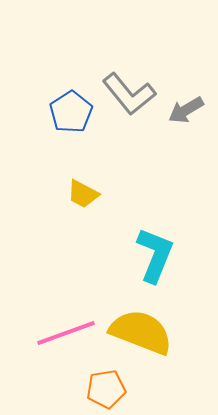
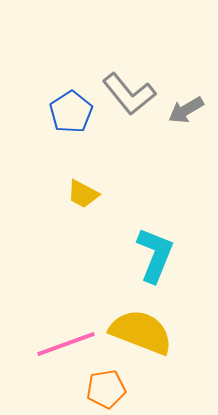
pink line: moved 11 px down
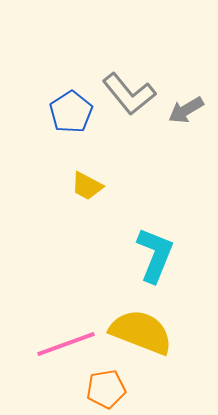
yellow trapezoid: moved 4 px right, 8 px up
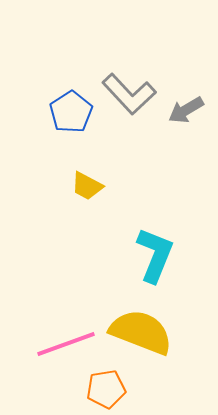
gray L-shape: rotated 4 degrees counterclockwise
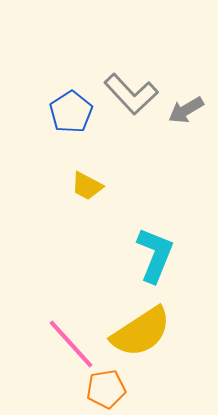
gray L-shape: moved 2 px right
yellow semicircle: rotated 126 degrees clockwise
pink line: moved 5 px right; rotated 68 degrees clockwise
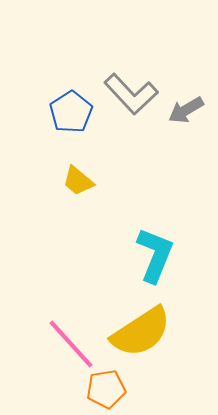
yellow trapezoid: moved 9 px left, 5 px up; rotated 12 degrees clockwise
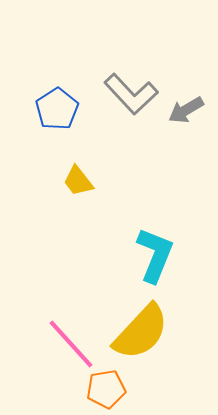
blue pentagon: moved 14 px left, 3 px up
yellow trapezoid: rotated 12 degrees clockwise
yellow semicircle: rotated 14 degrees counterclockwise
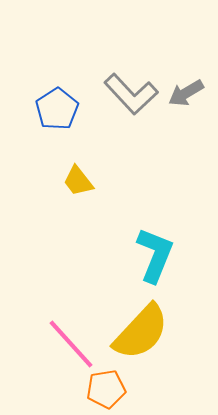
gray arrow: moved 17 px up
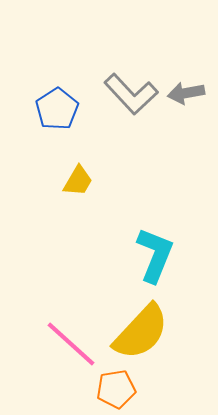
gray arrow: rotated 21 degrees clockwise
yellow trapezoid: rotated 112 degrees counterclockwise
pink line: rotated 6 degrees counterclockwise
orange pentagon: moved 10 px right
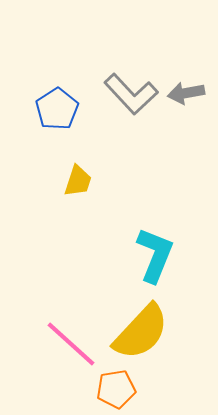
yellow trapezoid: rotated 12 degrees counterclockwise
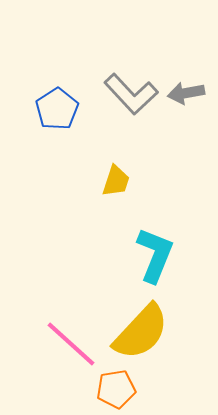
yellow trapezoid: moved 38 px right
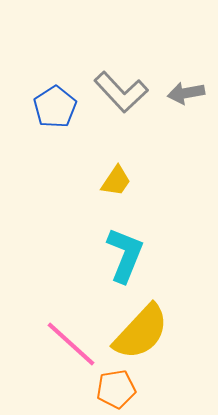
gray L-shape: moved 10 px left, 2 px up
blue pentagon: moved 2 px left, 2 px up
yellow trapezoid: rotated 16 degrees clockwise
cyan L-shape: moved 30 px left
